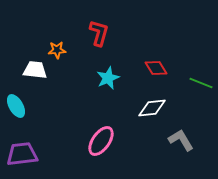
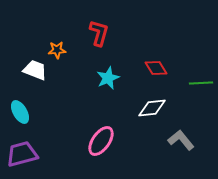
white trapezoid: rotated 15 degrees clockwise
green line: rotated 25 degrees counterclockwise
cyan ellipse: moved 4 px right, 6 px down
gray L-shape: rotated 8 degrees counterclockwise
purple trapezoid: rotated 8 degrees counterclockwise
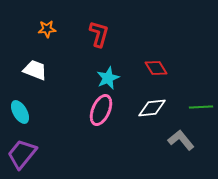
red L-shape: moved 1 px down
orange star: moved 10 px left, 21 px up
green line: moved 24 px down
pink ellipse: moved 31 px up; rotated 12 degrees counterclockwise
purple trapezoid: rotated 36 degrees counterclockwise
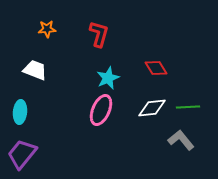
green line: moved 13 px left
cyan ellipse: rotated 35 degrees clockwise
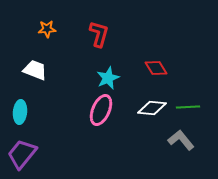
white diamond: rotated 12 degrees clockwise
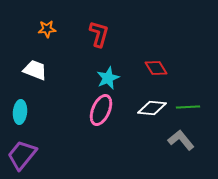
purple trapezoid: moved 1 px down
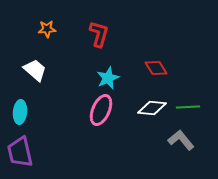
white trapezoid: rotated 20 degrees clockwise
purple trapezoid: moved 2 px left, 3 px up; rotated 52 degrees counterclockwise
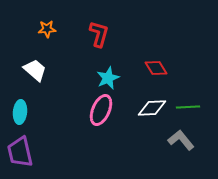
white diamond: rotated 8 degrees counterclockwise
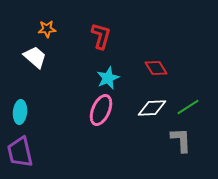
red L-shape: moved 2 px right, 2 px down
white trapezoid: moved 13 px up
green line: rotated 30 degrees counterclockwise
gray L-shape: rotated 36 degrees clockwise
